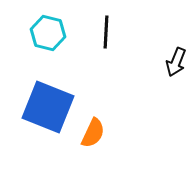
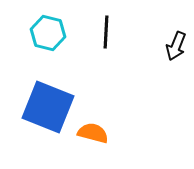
black arrow: moved 16 px up
orange semicircle: rotated 100 degrees counterclockwise
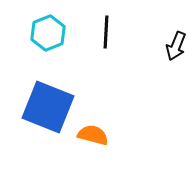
cyan hexagon: rotated 24 degrees clockwise
orange semicircle: moved 2 px down
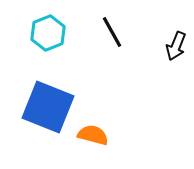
black line: moved 6 px right; rotated 32 degrees counterclockwise
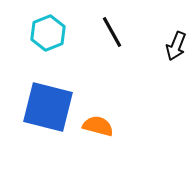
blue square: rotated 8 degrees counterclockwise
orange semicircle: moved 5 px right, 9 px up
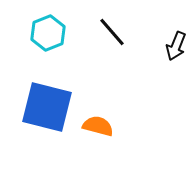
black line: rotated 12 degrees counterclockwise
blue square: moved 1 px left
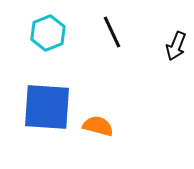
black line: rotated 16 degrees clockwise
blue square: rotated 10 degrees counterclockwise
